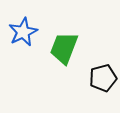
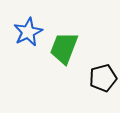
blue star: moved 5 px right
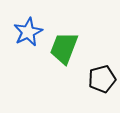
black pentagon: moved 1 px left, 1 px down
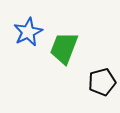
black pentagon: moved 3 px down
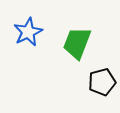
green trapezoid: moved 13 px right, 5 px up
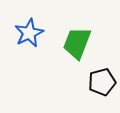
blue star: moved 1 px right, 1 px down
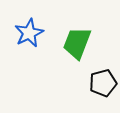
black pentagon: moved 1 px right, 1 px down
